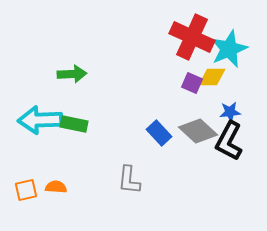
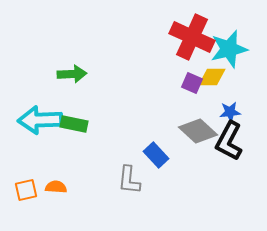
cyan star: rotated 9 degrees clockwise
blue rectangle: moved 3 px left, 22 px down
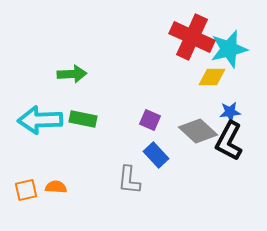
purple square: moved 42 px left, 37 px down
green rectangle: moved 9 px right, 5 px up
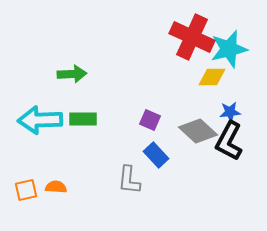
green rectangle: rotated 12 degrees counterclockwise
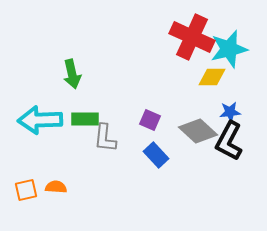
green arrow: rotated 80 degrees clockwise
green rectangle: moved 2 px right
gray L-shape: moved 24 px left, 42 px up
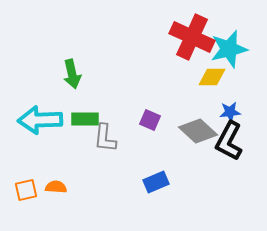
blue rectangle: moved 27 px down; rotated 70 degrees counterclockwise
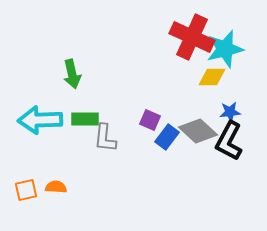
cyan star: moved 4 px left
blue rectangle: moved 11 px right, 45 px up; rotated 30 degrees counterclockwise
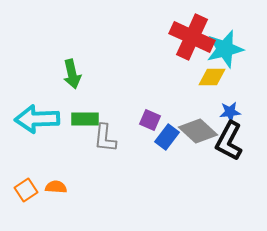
cyan arrow: moved 3 px left, 1 px up
orange square: rotated 20 degrees counterclockwise
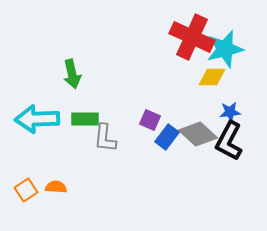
gray diamond: moved 3 px down
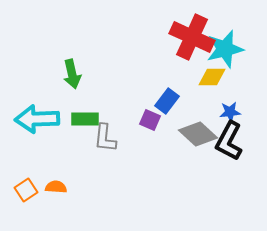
blue rectangle: moved 36 px up
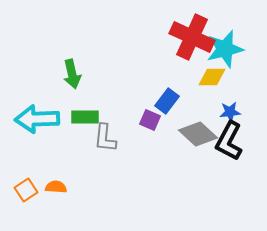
green rectangle: moved 2 px up
